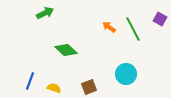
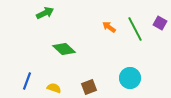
purple square: moved 4 px down
green line: moved 2 px right
green diamond: moved 2 px left, 1 px up
cyan circle: moved 4 px right, 4 px down
blue line: moved 3 px left
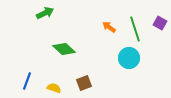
green line: rotated 10 degrees clockwise
cyan circle: moved 1 px left, 20 px up
brown square: moved 5 px left, 4 px up
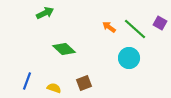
green line: rotated 30 degrees counterclockwise
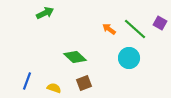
orange arrow: moved 2 px down
green diamond: moved 11 px right, 8 px down
